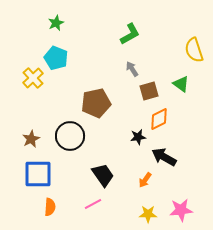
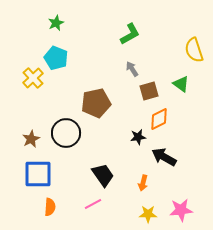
black circle: moved 4 px left, 3 px up
orange arrow: moved 2 px left, 3 px down; rotated 21 degrees counterclockwise
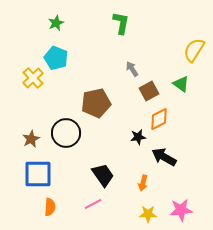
green L-shape: moved 9 px left, 11 px up; rotated 50 degrees counterclockwise
yellow semicircle: rotated 50 degrees clockwise
brown square: rotated 12 degrees counterclockwise
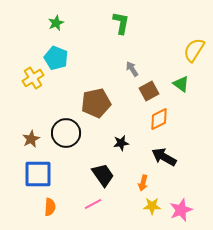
yellow cross: rotated 10 degrees clockwise
black star: moved 17 px left, 6 px down
pink star: rotated 15 degrees counterclockwise
yellow star: moved 4 px right, 8 px up
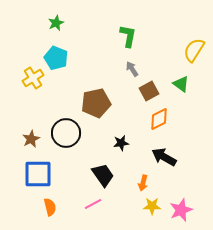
green L-shape: moved 7 px right, 13 px down
orange semicircle: rotated 18 degrees counterclockwise
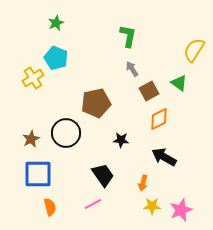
green triangle: moved 2 px left, 1 px up
black star: moved 3 px up; rotated 14 degrees clockwise
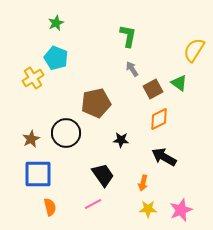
brown square: moved 4 px right, 2 px up
yellow star: moved 4 px left, 3 px down
